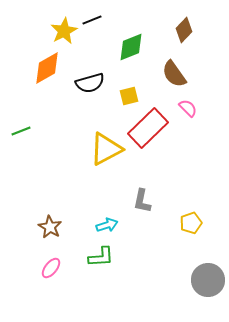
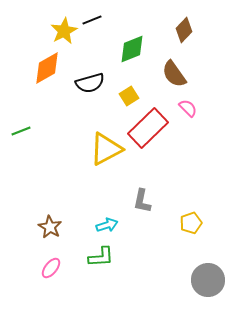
green diamond: moved 1 px right, 2 px down
yellow square: rotated 18 degrees counterclockwise
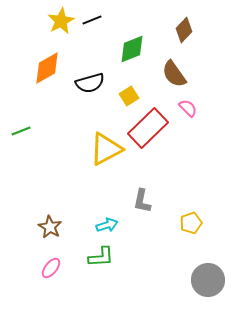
yellow star: moved 3 px left, 10 px up
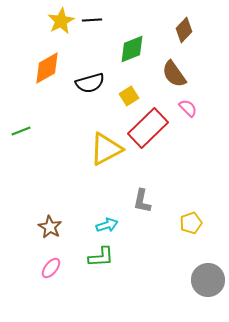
black line: rotated 18 degrees clockwise
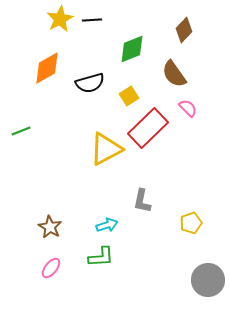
yellow star: moved 1 px left, 2 px up
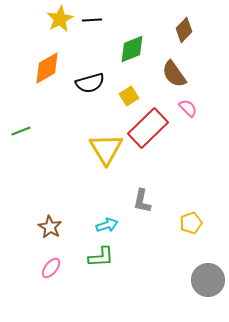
yellow triangle: rotated 33 degrees counterclockwise
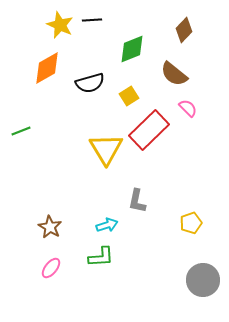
yellow star: moved 6 px down; rotated 20 degrees counterclockwise
brown semicircle: rotated 16 degrees counterclockwise
red rectangle: moved 1 px right, 2 px down
gray L-shape: moved 5 px left
gray circle: moved 5 px left
